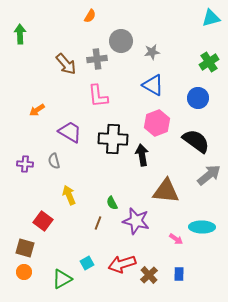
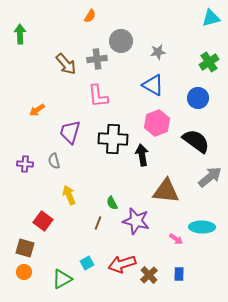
gray star: moved 6 px right
purple trapezoid: rotated 105 degrees counterclockwise
gray arrow: moved 1 px right, 2 px down
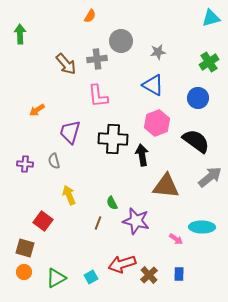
brown triangle: moved 5 px up
cyan square: moved 4 px right, 14 px down
green triangle: moved 6 px left, 1 px up
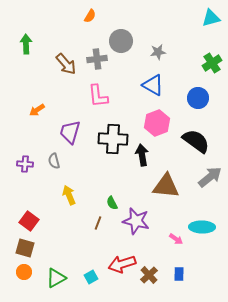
green arrow: moved 6 px right, 10 px down
green cross: moved 3 px right, 1 px down
red square: moved 14 px left
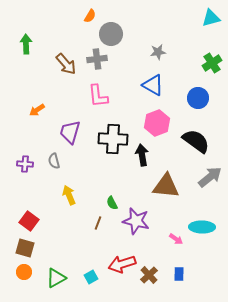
gray circle: moved 10 px left, 7 px up
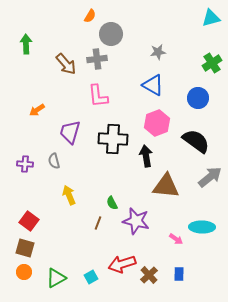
black arrow: moved 4 px right, 1 px down
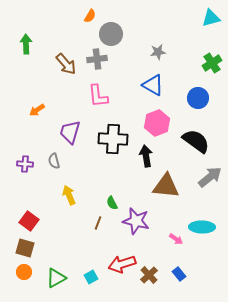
blue rectangle: rotated 40 degrees counterclockwise
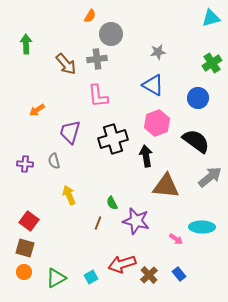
black cross: rotated 20 degrees counterclockwise
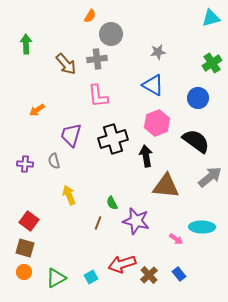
purple trapezoid: moved 1 px right, 3 px down
